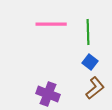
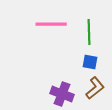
green line: moved 1 px right
blue square: rotated 28 degrees counterclockwise
purple cross: moved 14 px right
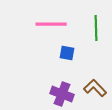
green line: moved 7 px right, 4 px up
blue square: moved 23 px left, 9 px up
brown L-shape: rotated 95 degrees counterclockwise
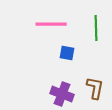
brown L-shape: rotated 55 degrees clockwise
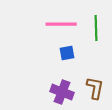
pink line: moved 10 px right
blue square: rotated 21 degrees counterclockwise
purple cross: moved 2 px up
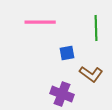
pink line: moved 21 px left, 2 px up
brown L-shape: moved 4 px left, 14 px up; rotated 115 degrees clockwise
purple cross: moved 2 px down
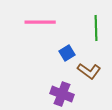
blue square: rotated 21 degrees counterclockwise
brown L-shape: moved 2 px left, 3 px up
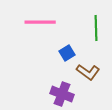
brown L-shape: moved 1 px left, 1 px down
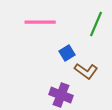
green line: moved 4 px up; rotated 25 degrees clockwise
brown L-shape: moved 2 px left, 1 px up
purple cross: moved 1 px left, 1 px down
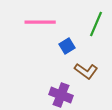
blue square: moved 7 px up
